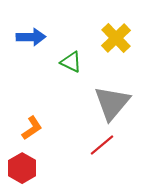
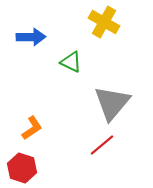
yellow cross: moved 12 px left, 16 px up; rotated 16 degrees counterclockwise
red hexagon: rotated 12 degrees counterclockwise
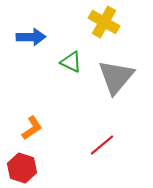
gray triangle: moved 4 px right, 26 px up
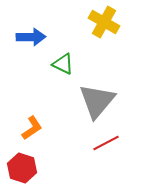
green triangle: moved 8 px left, 2 px down
gray triangle: moved 19 px left, 24 px down
red line: moved 4 px right, 2 px up; rotated 12 degrees clockwise
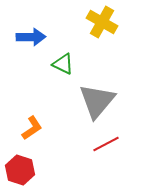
yellow cross: moved 2 px left
red line: moved 1 px down
red hexagon: moved 2 px left, 2 px down
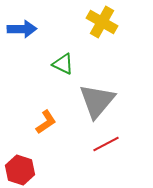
blue arrow: moved 9 px left, 8 px up
orange L-shape: moved 14 px right, 6 px up
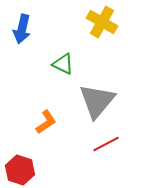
blue arrow: rotated 104 degrees clockwise
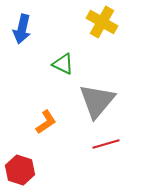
red line: rotated 12 degrees clockwise
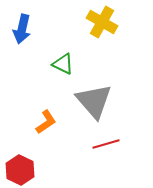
gray triangle: moved 3 px left; rotated 21 degrees counterclockwise
red hexagon: rotated 8 degrees clockwise
